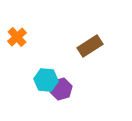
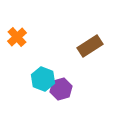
cyan hexagon: moved 3 px left, 1 px up; rotated 15 degrees clockwise
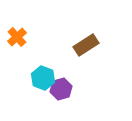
brown rectangle: moved 4 px left, 1 px up
cyan hexagon: moved 1 px up
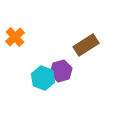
orange cross: moved 2 px left
purple hexagon: moved 18 px up
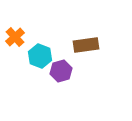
brown rectangle: rotated 25 degrees clockwise
cyan hexagon: moved 3 px left, 22 px up
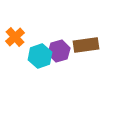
cyan hexagon: rotated 20 degrees clockwise
purple hexagon: moved 2 px left, 20 px up
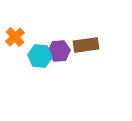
purple hexagon: rotated 10 degrees clockwise
cyan hexagon: rotated 25 degrees clockwise
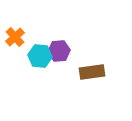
brown rectangle: moved 6 px right, 27 px down
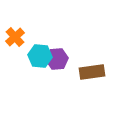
purple hexagon: moved 2 px left, 8 px down
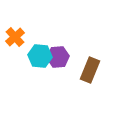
purple hexagon: moved 1 px right, 2 px up
brown rectangle: moved 2 px left, 2 px up; rotated 60 degrees counterclockwise
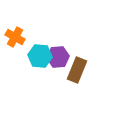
orange cross: rotated 18 degrees counterclockwise
brown rectangle: moved 13 px left
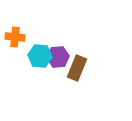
orange cross: rotated 24 degrees counterclockwise
brown rectangle: moved 2 px up
